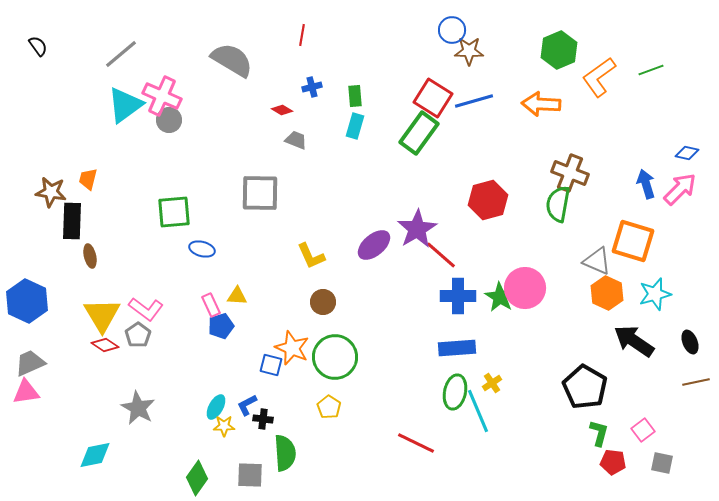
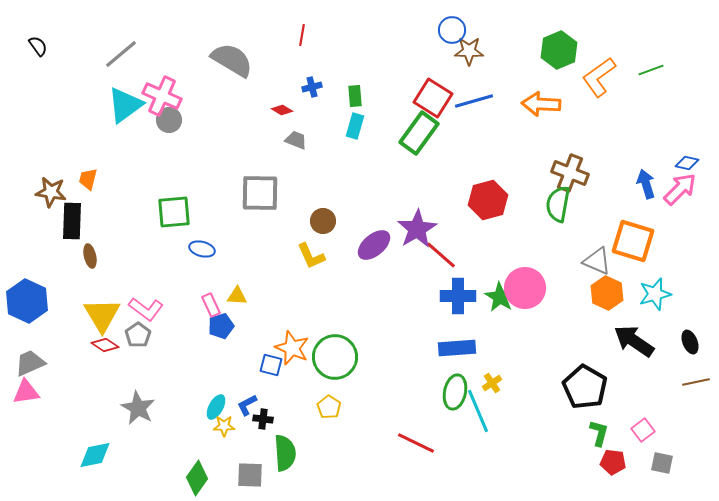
blue diamond at (687, 153): moved 10 px down
brown circle at (323, 302): moved 81 px up
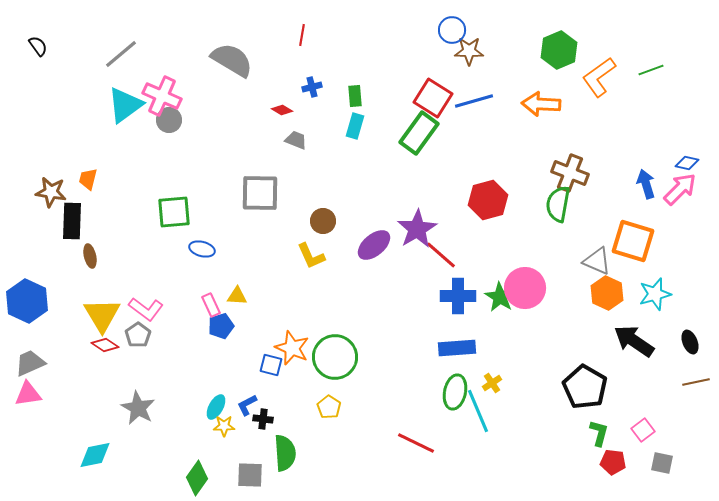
pink triangle at (26, 392): moved 2 px right, 2 px down
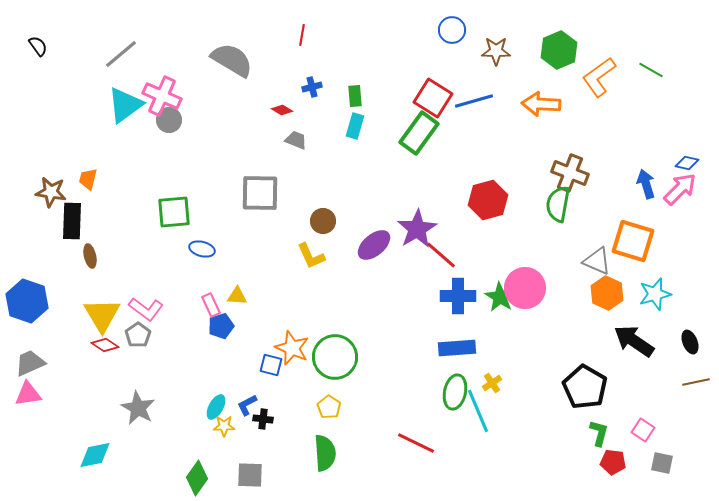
brown star at (469, 51): moved 27 px right
green line at (651, 70): rotated 50 degrees clockwise
blue hexagon at (27, 301): rotated 6 degrees counterclockwise
pink square at (643, 430): rotated 20 degrees counterclockwise
green semicircle at (285, 453): moved 40 px right
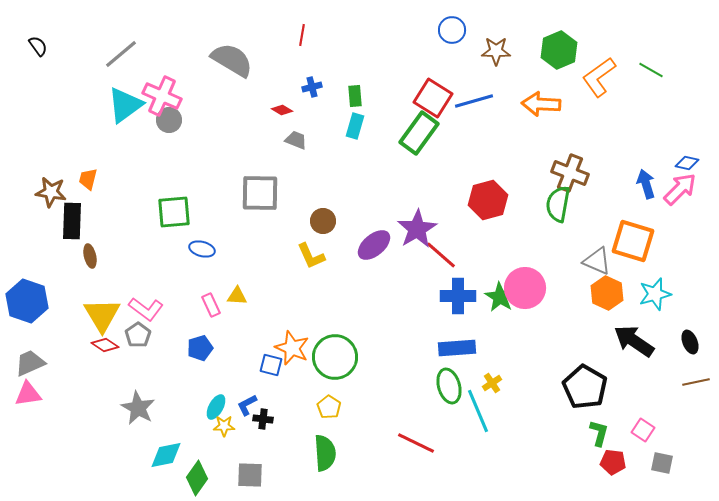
blue pentagon at (221, 326): moved 21 px left, 22 px down
green ellipse at (455, 392): moved 6 px left, 6 px up; rotated 28 degrees counterclockwise
cyan diamond at (95, 455): moved 71 px right
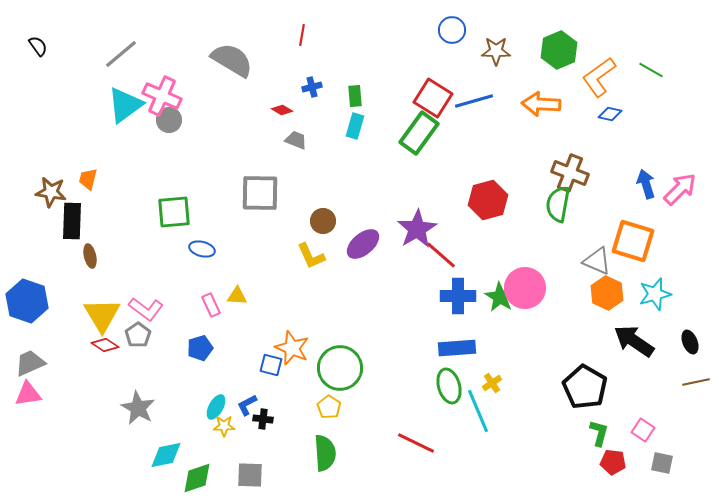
blue diamond at (687, 163): moved 77 px left, 49 px up
purple ellipse at (374, 245): moved 11 px left, 1 px up
green circle at (335, 357): moved 5 px right, 11 px down
green diamond at (197, 478): rotated 36 degrees clockwise
